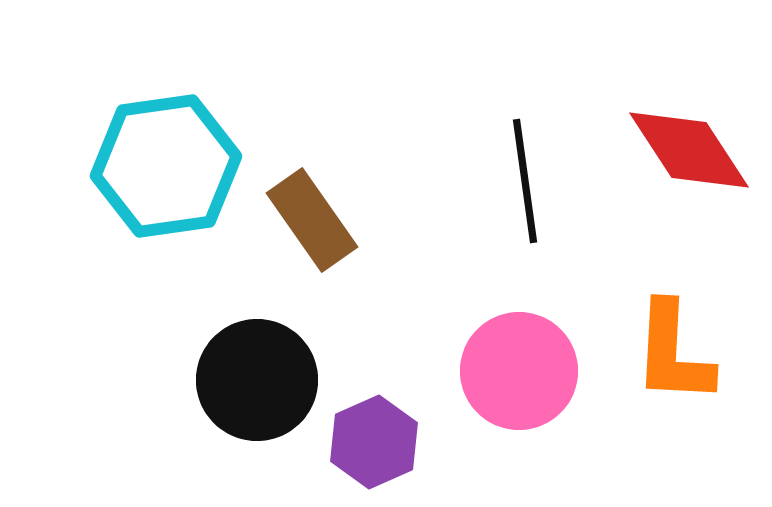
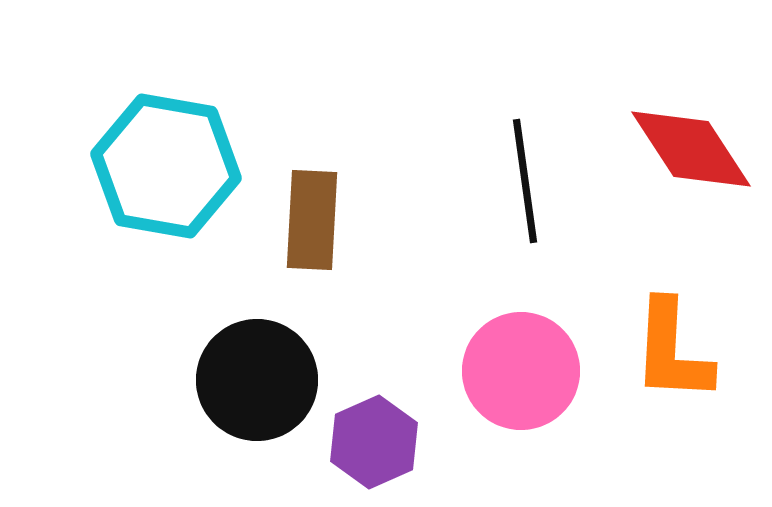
red diamond: moved 2 px right, 1 px up
cyan hexagon: rotated 18 degrees clockwise
brown rectangle: rotated 38 degrees clockwise
orange L-shape: moved 1 px left, 2 px up
pink circle: moved 2 px right
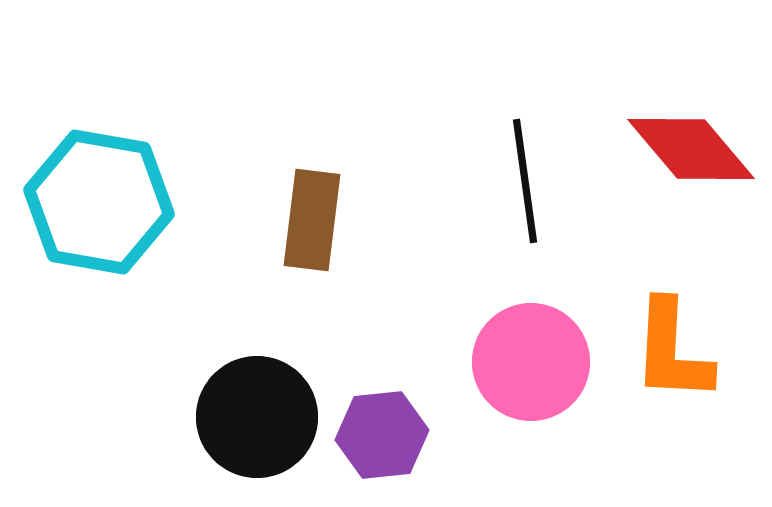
red diamond: rotated 7 degrees counterclockwise
cyan hexagon: moved 67 px left, 36 px down
brown rectangle: rotated 4 degrees clockwise
pink circle: moved 10 px right, 9 px up
black circle: moved 37 px down
purple hexagon: moved 8 px right, 7 px up; rotated 18 degrees clockwise
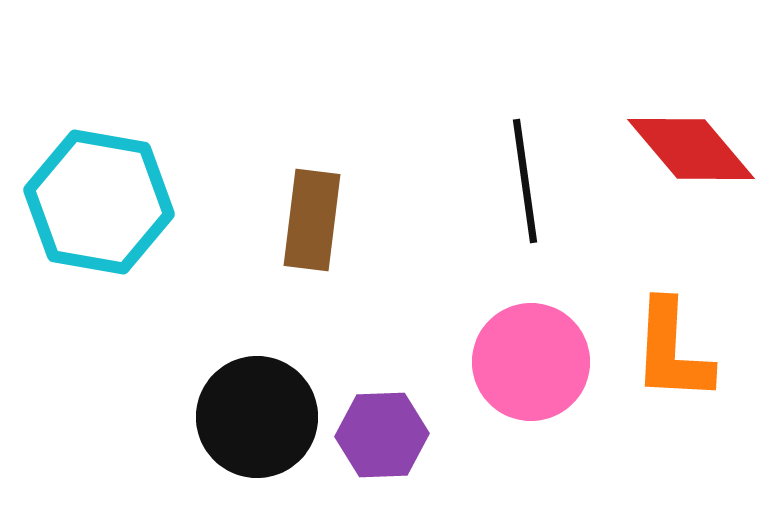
purple hexagon: rotated 4 degrees clockwise
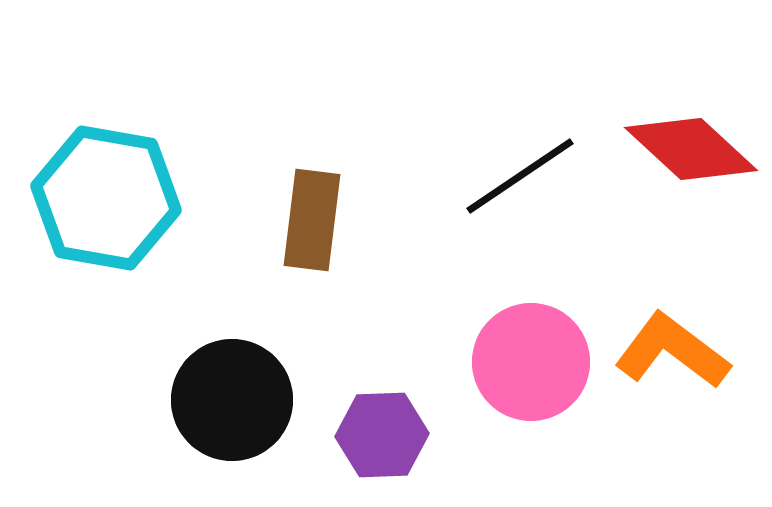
red diamond: rotated 7 degrees counterclockwise
black line: moved 5 px left, 5 px up; rotated 64 degrees clockwise
cyan hexagon: moved 7 px right, 4 px up
orange L-shape: rotated 124 degrees clockwise
black circle: moved 25 px left, 17 px up
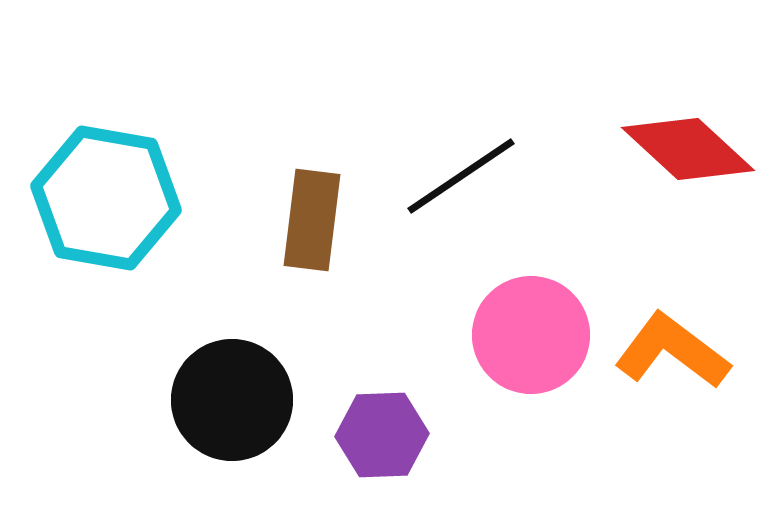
red diamond: moved 3 px left
black line: moved 59 px left
pink circle: moved 27 px up
